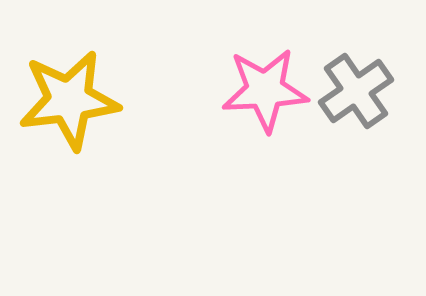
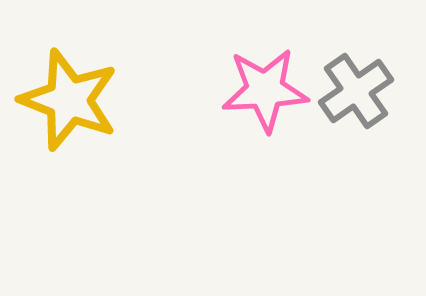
yellow star: rotated 28 degrees clockwise
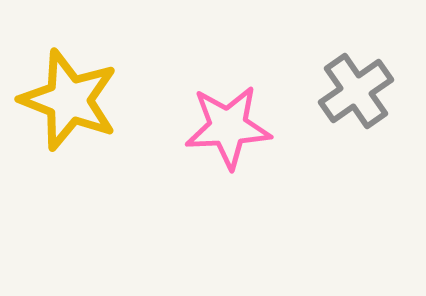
pink star: moved 37 px left, 37 px down
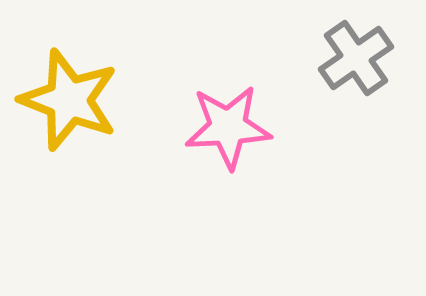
gray cross: moved 33 px up
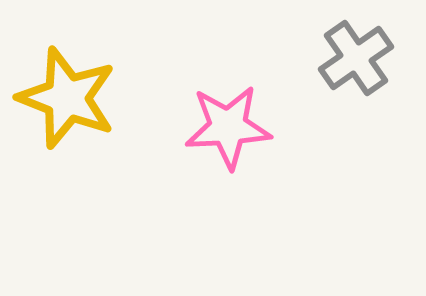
yellow star: moved 2 px left, 2 px up
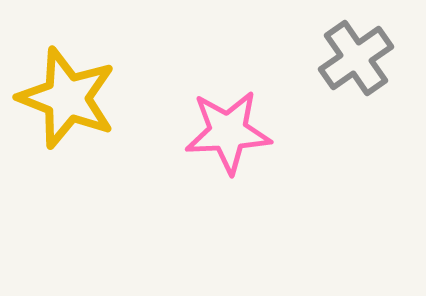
pink star: moved 5 px down
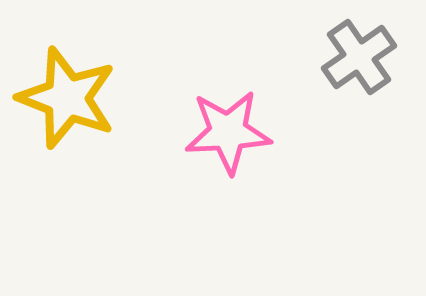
gray cross: moved 3 px right, 1 px up
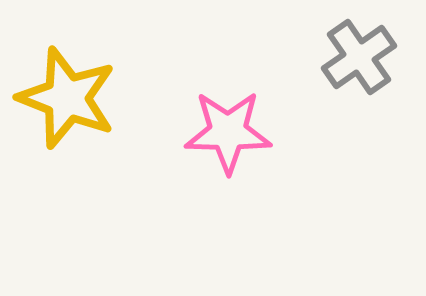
pink star: rotated 4 degrees clockwise
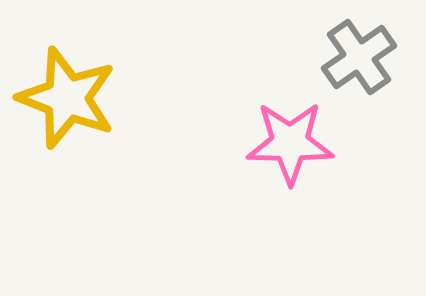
pink star: moved 62 px right, 11 px down
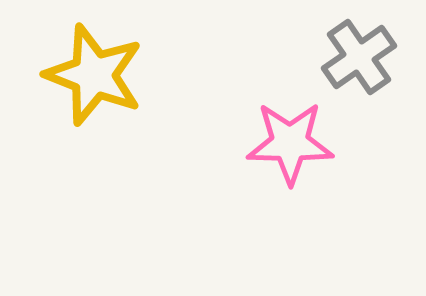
yellow star: moved 27 px right, 23 px up
